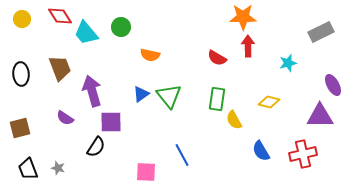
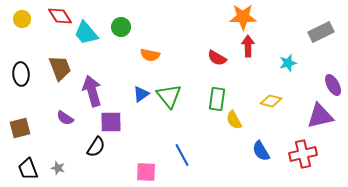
yellow diamond: moved 2 px right, 1 px up
purple triangle: rotated 12 degrees counterclockwise
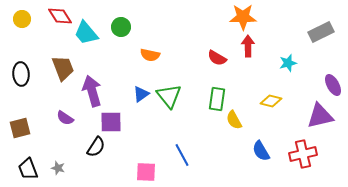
brown trapezoid: moved 3 px right
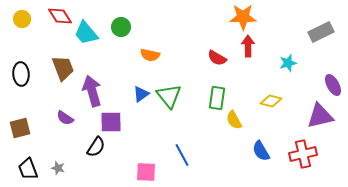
green rectangle: moved 1 px up
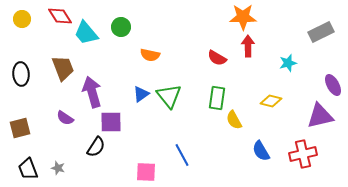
purple arrow: moved 1 px down
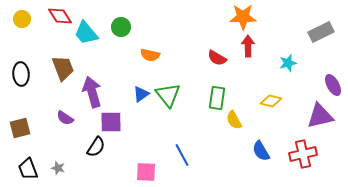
green triangle: moved 1 px left, 1 px up
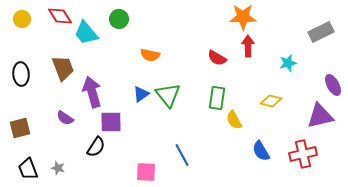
green circle: moved 2 px left, 8 px up
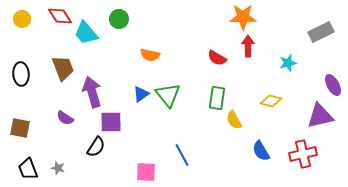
brown square: rotated 25 degrees clockwise
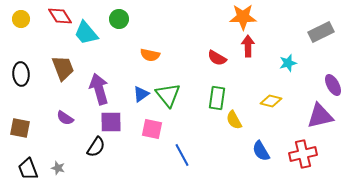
yellow circle: moved 1 px left
purple arrow: moved 7 px right, 3 px up
pink square: moved 6 px right, 43 px up; rotated 10 degrees clockwise
